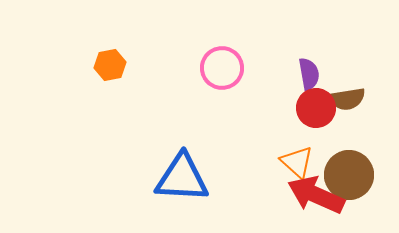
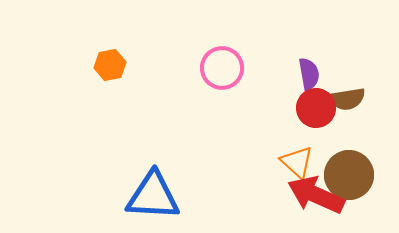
blue triangle: moved 29 px left, 18 px down
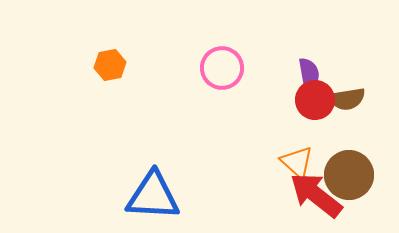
red circle: moved 1 px left, 8 px up
red arrow: rotated 14 degrees clockwise
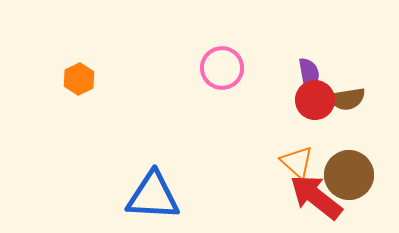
orange hexagon: moved 31 px left, 14 px down; rotated 16 degrees counterclockwise
red arrow: moved 2 px down
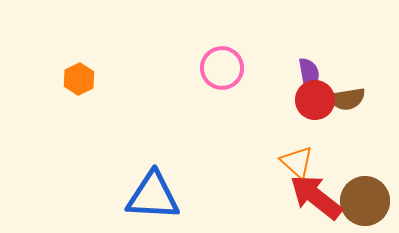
brown circle: moved 16 px right, 26 px down
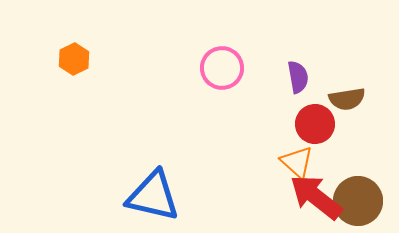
purple semicircle: moved 11 px left, 3 px down
orange hexagon: moved 5 px left, 20 px up
red circle: moved 24 px down
blue triangle: rotated 10 degrees clockwise
brown circle: moved 7 px left
